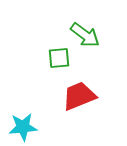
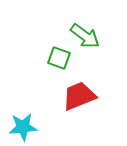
green arrow: moved 1 px down
green square: rotated 25 degrees clockwise
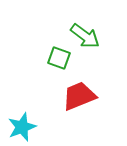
cyan star: moved 1 px left; rotated 16 degrees counterclockwise
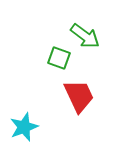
red trapezoid: rotated 87 degrees clockwise
cyan star: moved 2 px right
